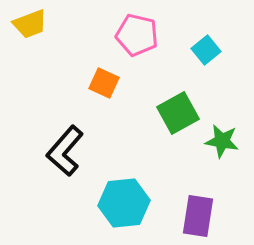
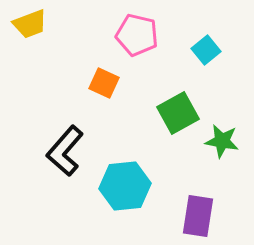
cyan hexagon: moved 1 px right, 17 px up
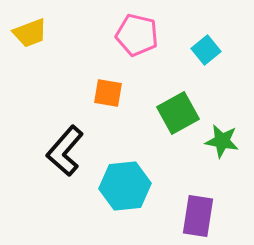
yellow trapezoid: moved 9 px down
orange square: moved 4 px right, 10 px down; rotated 16 degrees counterclockwise
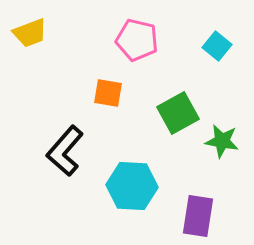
pink pentagon: moved 5 px down
cyan square: moved 11 px right, 4 px up; rotated 12 degrees counterclockwise
cyan hexagon: moved 7 px right; rotated 9 degrees clockwise
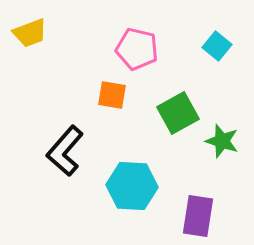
pink pentagon: moved 9 px down
orange square: moved 4 px right, 2 px down
green star: rotated 8 degrees clockwise
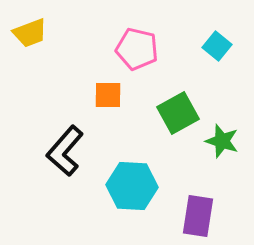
orange square: moved 4 px left; rotated 8 degrees counterclockwise
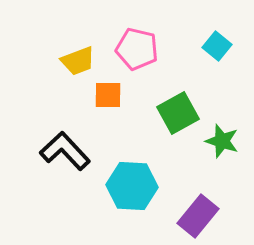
yellow trapezoid: moved 48 px right, 28 px down
black L-shape: rotated 96 degrees clockwise
purple rectangle: rotated 30 degrees clockwise
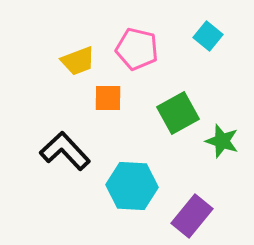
cyan square: moved 9 px left, 10 px up
orange square: moved 3 px down
purple rectangle: moved 6 px left
